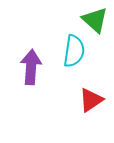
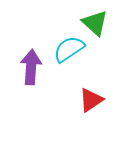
green triangle: moved 3 px down
cyan semicircle: moved 5 px left, 2 px up; rotated 132 degrees counterclockwise
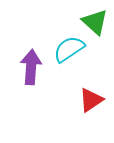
green triangle: moved 1 px up
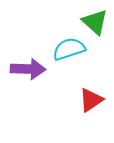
cyan semicircle: rotated 16 degrees clockwise
purple arrow: moved 3 px left, 2 px down; rotated 88 degrees clockwise
